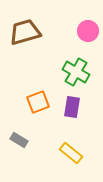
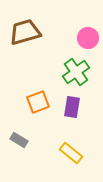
pink circle: moved 7 px down
green cross: rotated 24 degrees clockwise
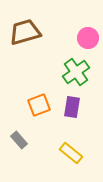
orange square: moved 1 px right, 3 px down
gray rectangle: rotated 18 degrees clockwise
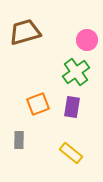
pink circle: moved 1 px left, 2 px down
orange square: moved 1 px left, 1 px up
gray rectangle: rotated 42 degrees clockwise
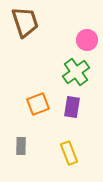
brown trapezoid: moved 10 px up; rotated 88 degrees clockwise
gray rectangle: moved 2 px right, 6 px down
yellow rectangle: moved 2 px left; rotated 30 degrees clockwise
